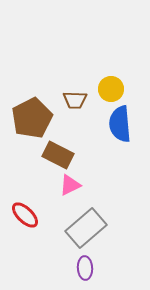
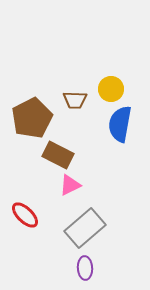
blue semicircle: rotated 15 degrees clockwise
gray rectangle: moved 1 px left
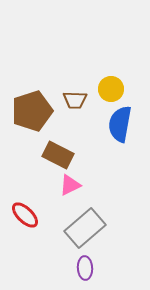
brown pentagon: moved 7 px up; rotated 9 degrees clockwise
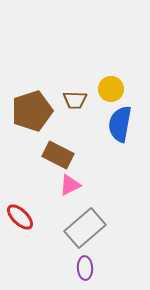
red ellipse: moved 5 px left, 2 px down
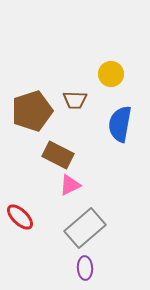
yellow circle: moved 15 px up
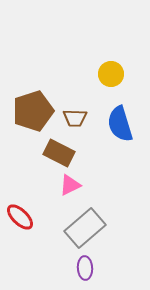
brown trapezoid: moved 18 px down
brown pentagon: moved 1 px right
blue semicircle: rotated 27 degrees counterclockwise
brown rectangle: moved 1 px right, 2 px up
